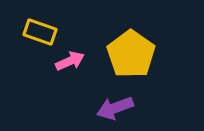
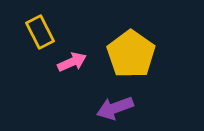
yellow rectangle: rotated 44 degrees clockwise
pink arrow: moved 2 px right, 1 px down
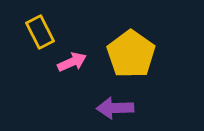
purple arrow: rotated 18 degrees clockwise
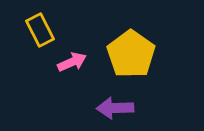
yellow rectangle: moved 2 px up
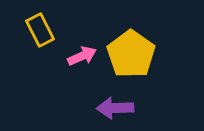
pink arrow: moved 10 px right, 6 px up
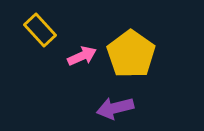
yellow rectangle: rotated 16 degrees counterclockwise
purple arrow: rotated 12 degrees counterclockwise
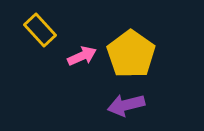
purple arrow: moved 11 px right, 3 px up
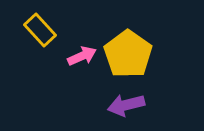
yellow pentagon: moved 3 px left
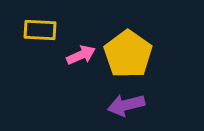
yellow rectangle: rotated 44 degrees counterclockwise
pink arrow: moved 1 px left, 1 px up
